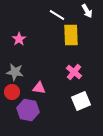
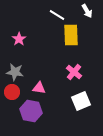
purple hexagon: moved 3 px right, 1 px down
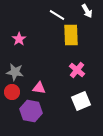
pink cross: moved 3 px right, 2 px up
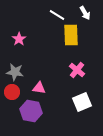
white arrow: moved 2 px left, 2 px down
white square: moved 1 px right, 1 px down
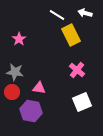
white arrow: rotated 136 degrees clockwise
yellow rectangle: rotated 25 degrees counterclockwise
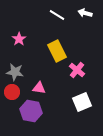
yellow rectangle: moved 14 px left, 16 px down
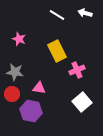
pink star: rotated 16 degrees counterclockwise
pink cross: rotated 28 degrees clockwise
red circle: moved 2 px down
white square: rotated 18 degrees counterclockwise
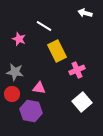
white line: moved 13 px left, 11 px down
